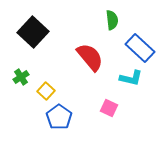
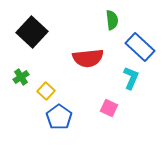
black square: moved 1 px left
blue rectangle: moved 1 px up
red semicircle: moved 2 px left, 1 px down; rotated 124 degrees clockwise
cyan L-shape: rotated 80 degrees counterclockwise
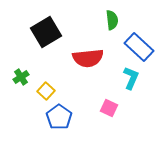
black square: moved 14 px right; rotated 16 degrees clockwise
blue rectangle: moved 1 px left
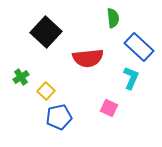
green semicircle: moved 1 px right, 2 px up
black square: rotated 16 degrees counterclockwise
blue pentagon: rotated 25 degrees clockwise
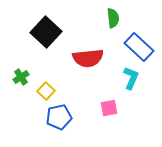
pink square: rotated 36 degrees counterclockwise
